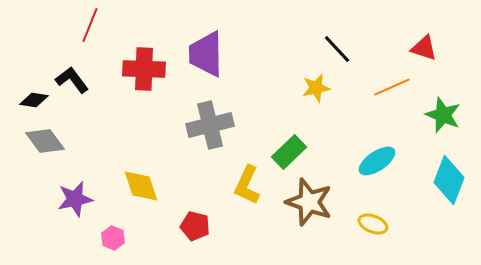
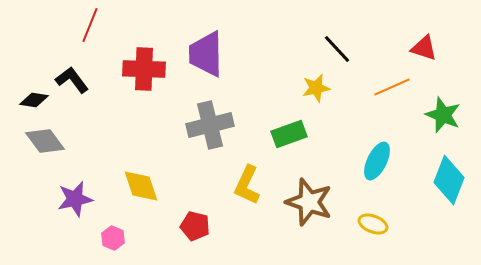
green rectangle: moved 18 px up; rotated 24 degrees clockwise
cyan ellipse: rotated 30 degrees counterclockwise
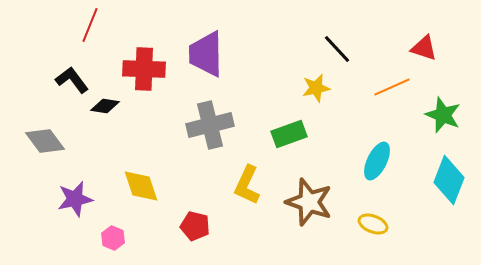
black diamond: moved 71 px right, 6 px down
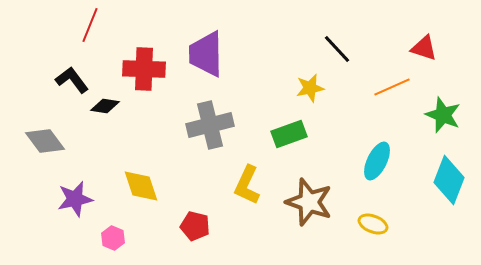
yellow star: moved 6 px left
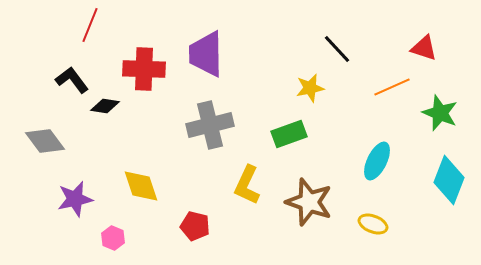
green star: moved 3 px left, 2 px up
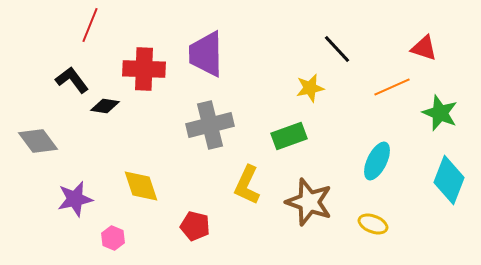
green rectangle: moved 2 px down
gray diamond: moved 7 px left
